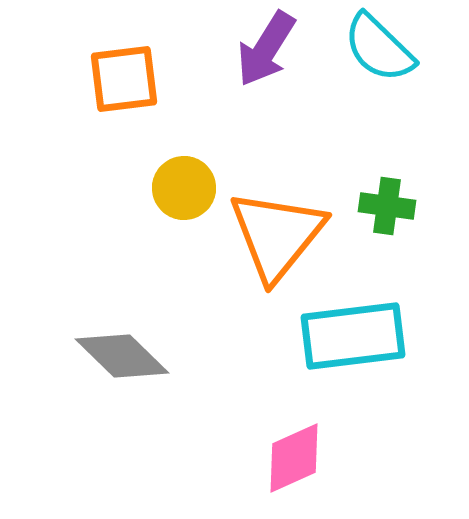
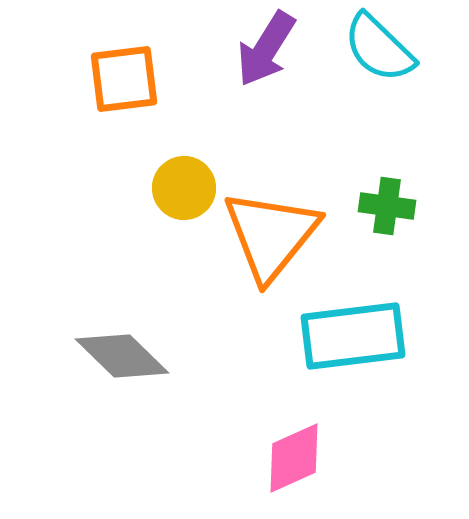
orange triangle: moved 6 px left
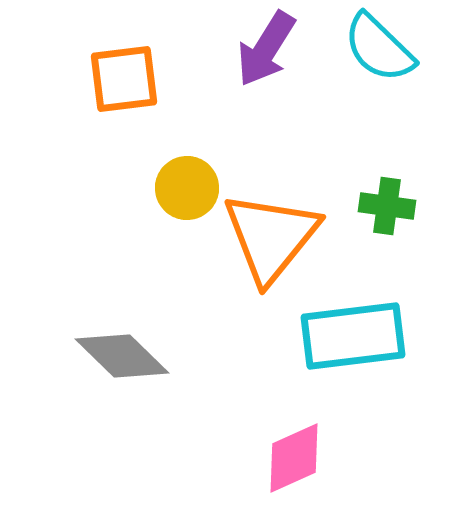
yellow circle: moved 3 px right
orange triangle: moved 2 px down
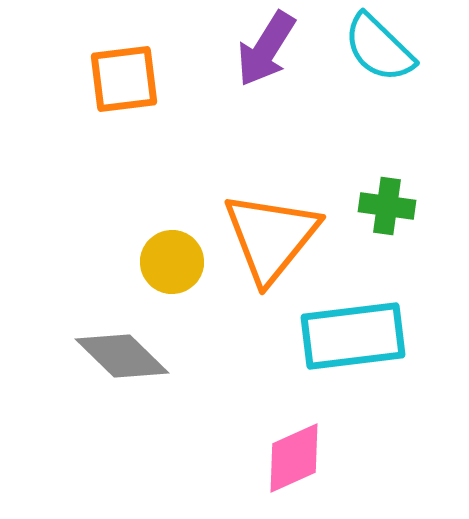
yellow circle: moved 15 px left, 74 px down
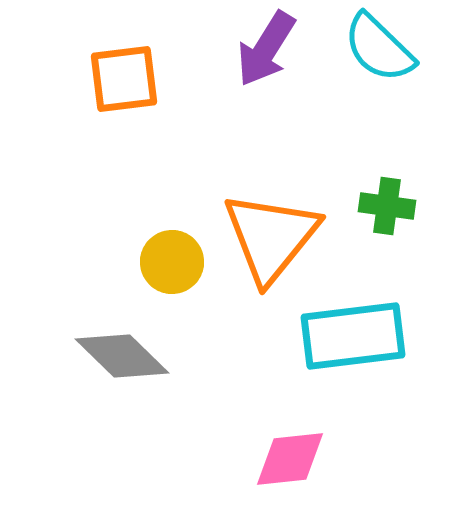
pink diamond: moved 4 px left, 1 px down; rotated 18 degrees clockwise
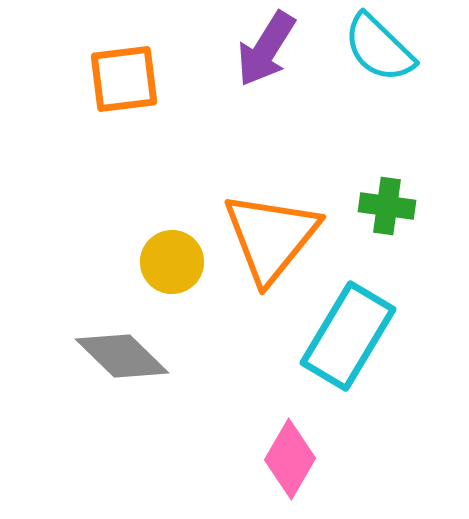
cyan rectangle: moved 5 px left; rotated 52 degrees counterclockwise
pink diamond: rotated 54 degrees counterclockwise
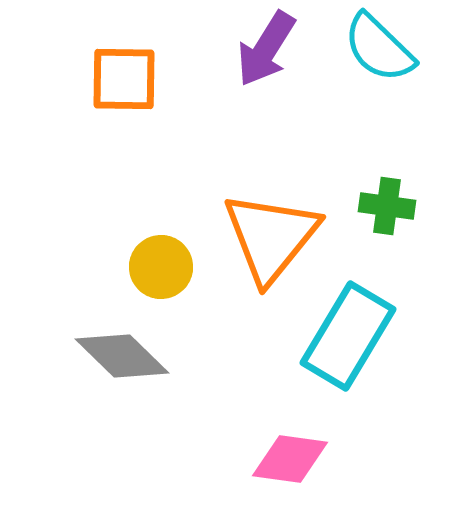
orange square: rotated 8 degrees clockwise
yellow circle: moved 11 px left, 5 px down
pink diamond: rotated 68 degrees clockwise
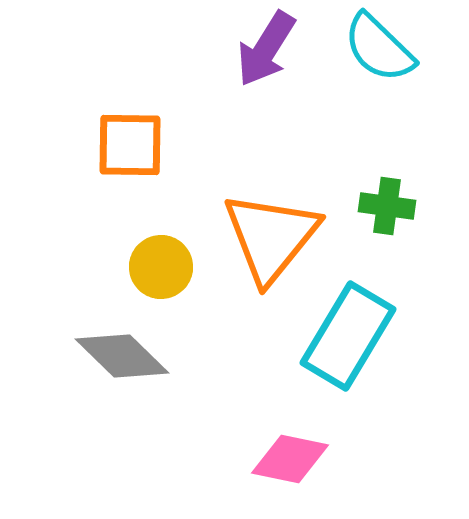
orange square: moved 6 px right, 66 px down
pink diamond: rotated 4 degrees clockwise
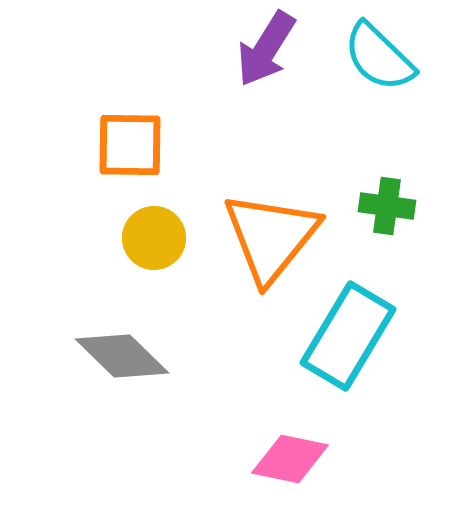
cyan semicircle: moved 9 px down
yellow circle: moved 7 px left, 29 px up
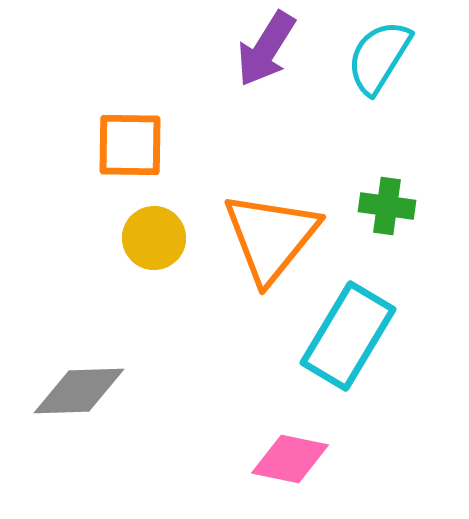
cyan semicircle: rotated 78 degrees clockwise
gray diamond: moved 43 px left, 35 px down; rotated 46 degrees counterclockwise
